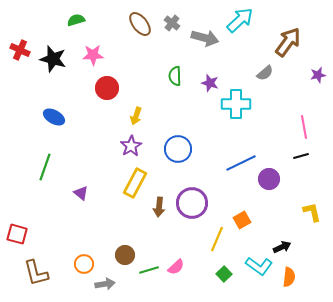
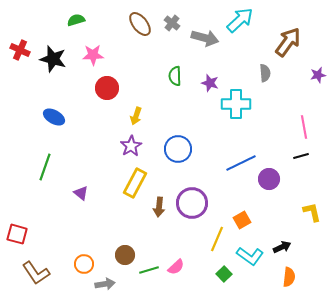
gray semicircle at (265, 73): rotated 54 degrees counterclockwise
cyan L-shape at (259, 266): moved 9 px left, 10 px up
brown L-shape at (36, 273): rotated 20 degrees counterclockwise
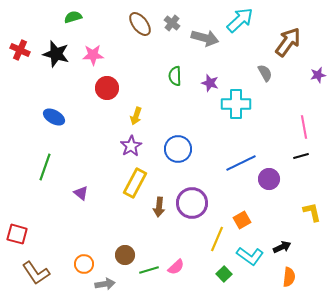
green semicircle at (76, 20): moved 3 px left, 3 px up
black star at (53, 59): moved 3 px right, 5 px up
gray semicircle at (265, 73): rotated 24 degrees counterclockwise
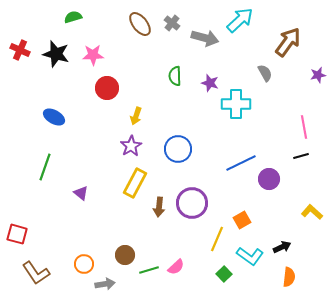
yellow L-shape at (312, 212): rotated 35 degrees counterclockwise
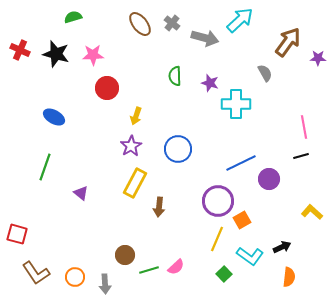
purple star at (318, 75): moved 17 px up; rotated 14 degrees clockwise
purple circle at (192, 203): moved 26 px right, 2 px up
orange circle at (84, 264): moved 9 px left, 13 px down
gray arrow at (105, 284): rotated 96 degrees clockwise
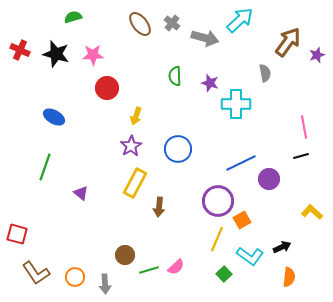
purple star at (318, 58): moved 1 px left, 3 px up; rotated 21 degrees counterclockwise
gray semicircle at (265, 73): rotated 18 degrees clockwise
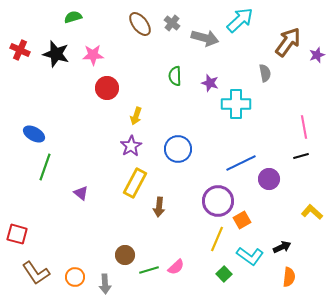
blue ellipse at (54, 117): moved 20 px left, 17 px down
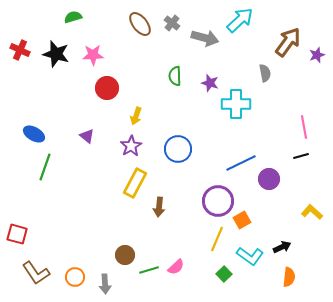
purple triangle at (81, 193): moved 6 px right, 57 px up
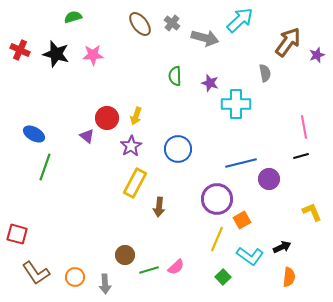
red circle at (107, 88): moved 30 px down
blue line at (241, 163): rotated 12 degrees clockwise
purple circle at (218, 201): moved 1 px left, 2 px up
yellow L-shape at (312, 212): rotated 25 degrees clockwise
green square at (224, 274): moved 1 px left, 3 px down
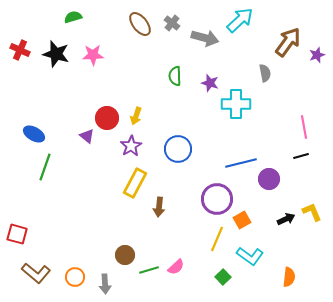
black arrow at (282, 247): moved 4 px right, 28 px up
brown L-shape at (36, 273): rotated 16 degrees counterclockwise
